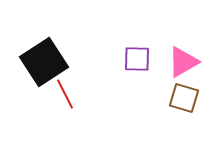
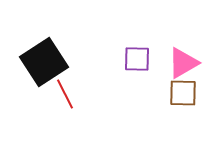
pink triangle: moved 1 px down
brown square: moved 1 px left, 5 px up; rotated 16 degrees counterclockwise
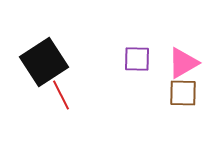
red line: moved 4 px left, 1 px down
